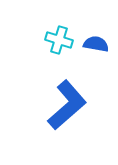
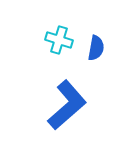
blue semicircle: moved 4 px down; rotated 90 degrees clockwise
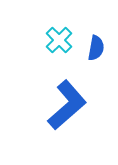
cyan cross: rotated 28 degrees clockwise
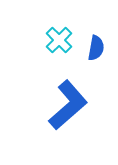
blue L-shape: moved 1 px right
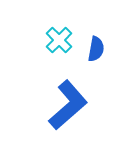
blue semicircle: moved 1 px down
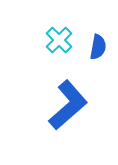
blue semicircle: moved 2 px right, 2 px up
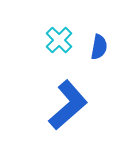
blue semicircle: moved 1 px right
